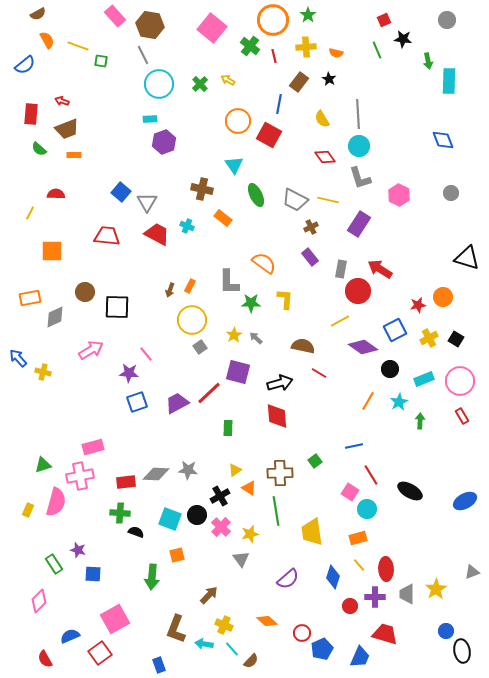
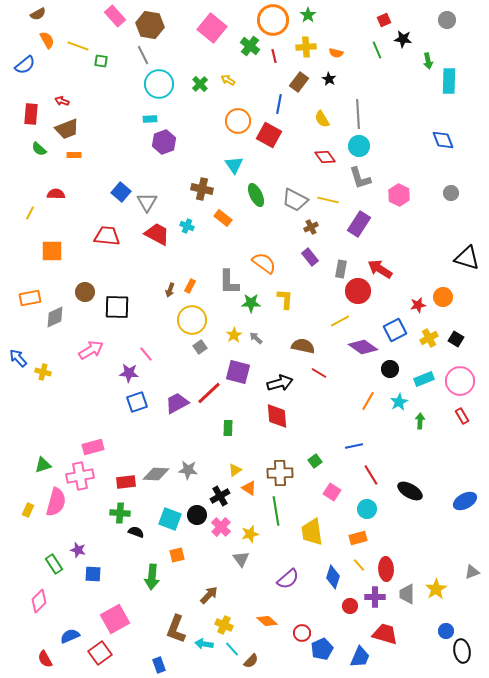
pink square at (350, 492): moved 18 px left
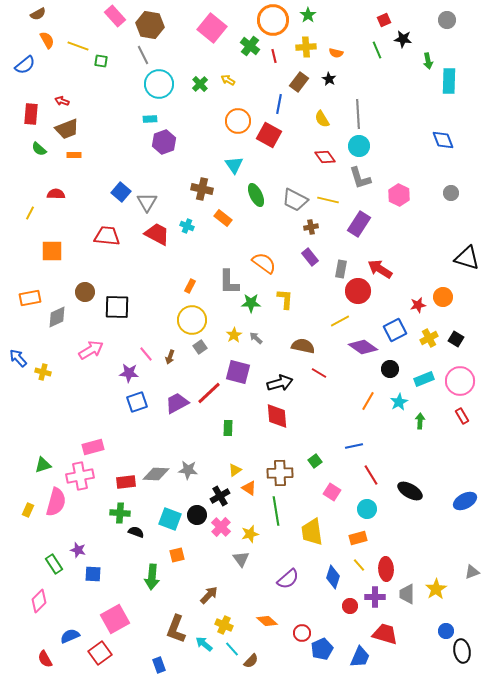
brown cross at (311, 227): rotated 16 degrees clockwise
brown arrow at (170, 290): moved 67 px down
gray diamond at (55, 317): moved 2 px right
cyan arrow at (204, 644): rotated 30 degrees clockwise
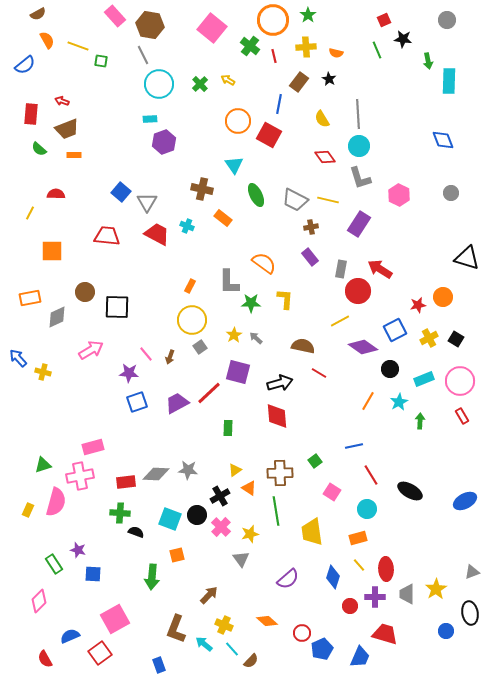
black ellipse at (462, 651): moved 8 px right, 38 px up
